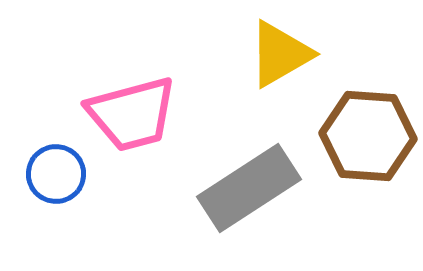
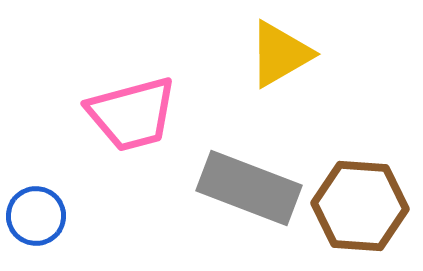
brown hexagon: moved 8 px left, 70 px down
blue circle: moved 20 px left, 42 px down
gray rectangle: rotated 54 degrees clockwise
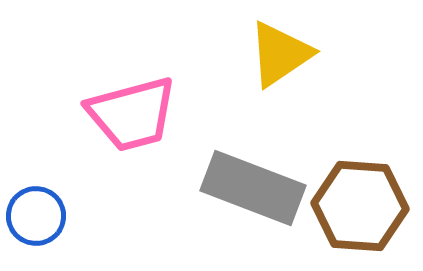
yellow triangle: rotated 4 degrees counterclockwise
gray rectangle: moved 4 px right
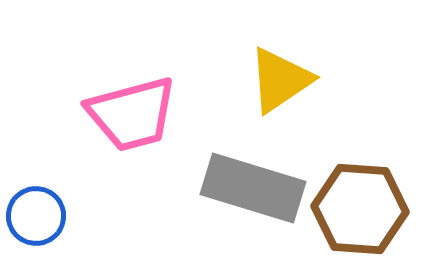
yellow triangle: moved 26 px down
gray rectangle: rotated 4 degrees counterclockwise
brown hexagon: moved 3 px down
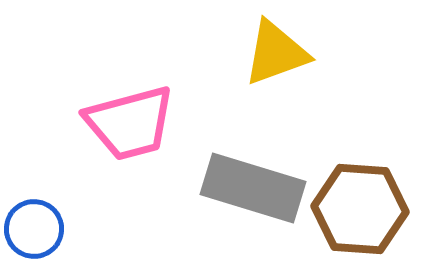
yellow triangle: moved 4 px left, 27 px up; rotated 14 degrees clockwise
pink trapezoid: moved 2 px left, 9 px down
blue circle: moved 2 px left, 13 px down
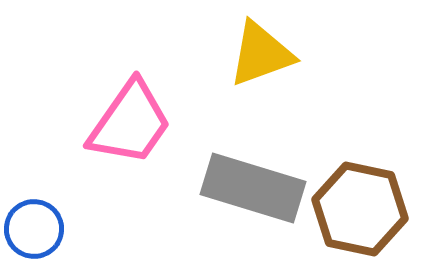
yellow triangle: moved 15 px left, 1 px down
pink trapezoid: rotated 40 degrees counterclockwise
brown hexagon: rotated 8 degrees clockwise
